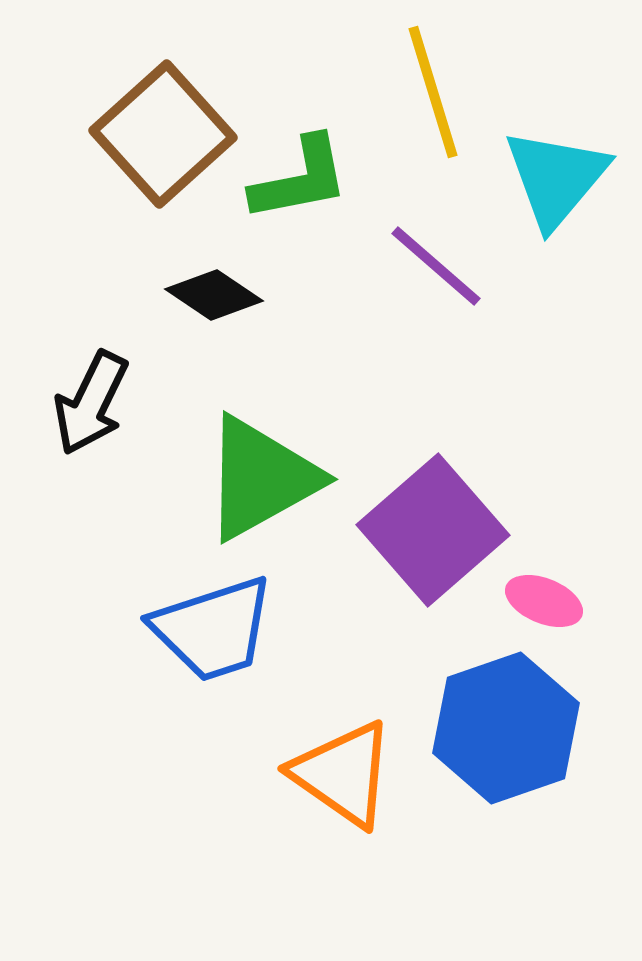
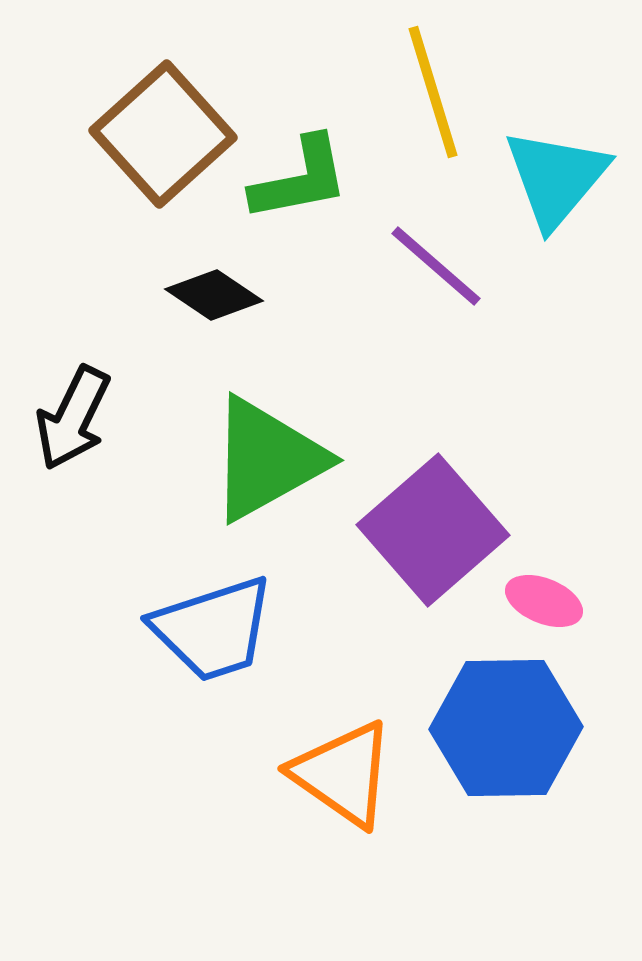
black arrow: moved 18 px left, 15 px down
green triangle: moved 6 px right, 19 px up
blue hexagon: rotated 18 degrees clockwise
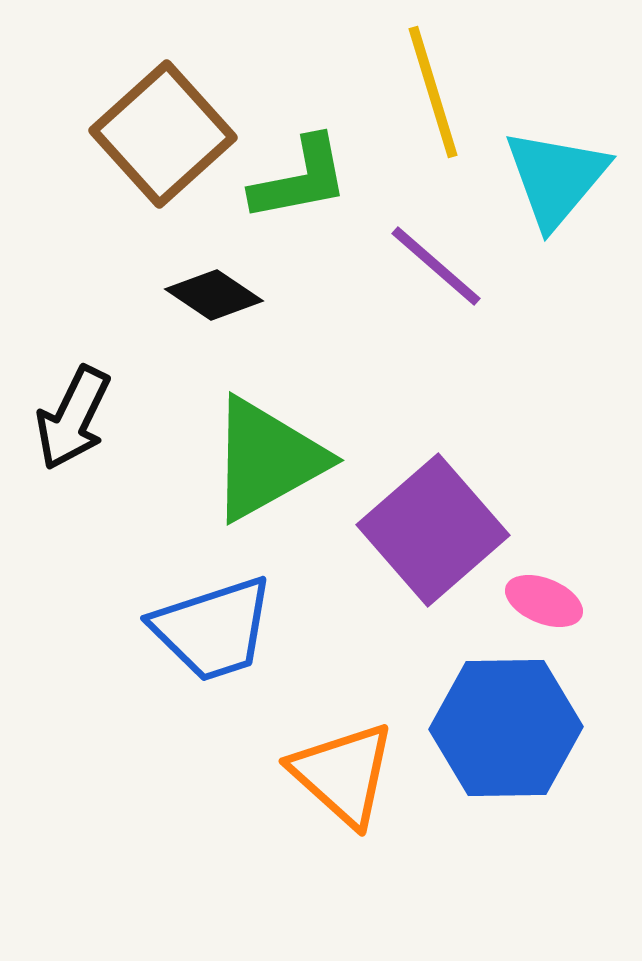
orange triangle: rotated 7 degrees clockwise
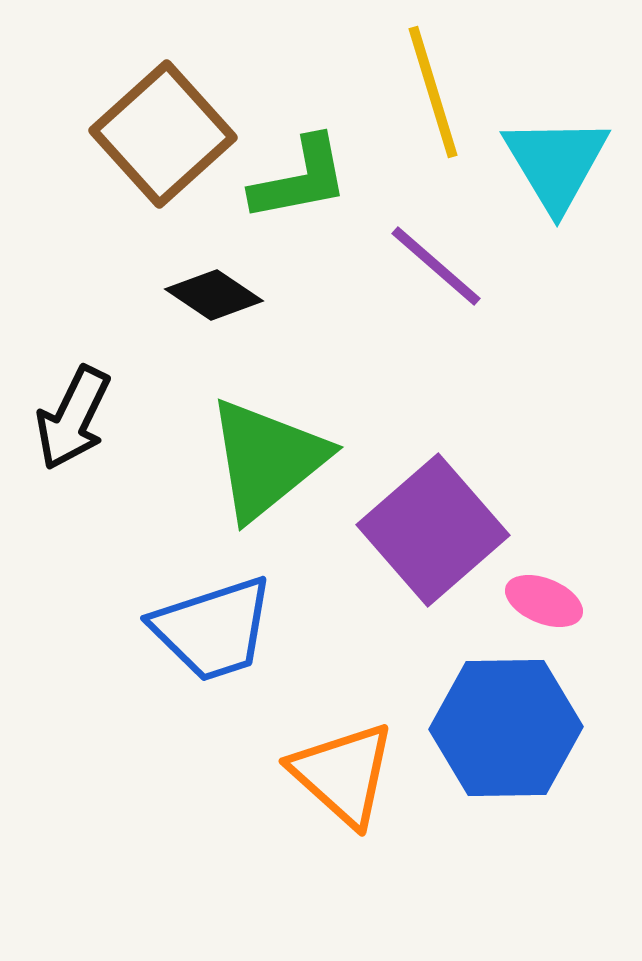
cyan triangle: moved 15 px up; rotated 11 degrees counterclockwise
green triangle: rotated 10 degrees counterclockwise
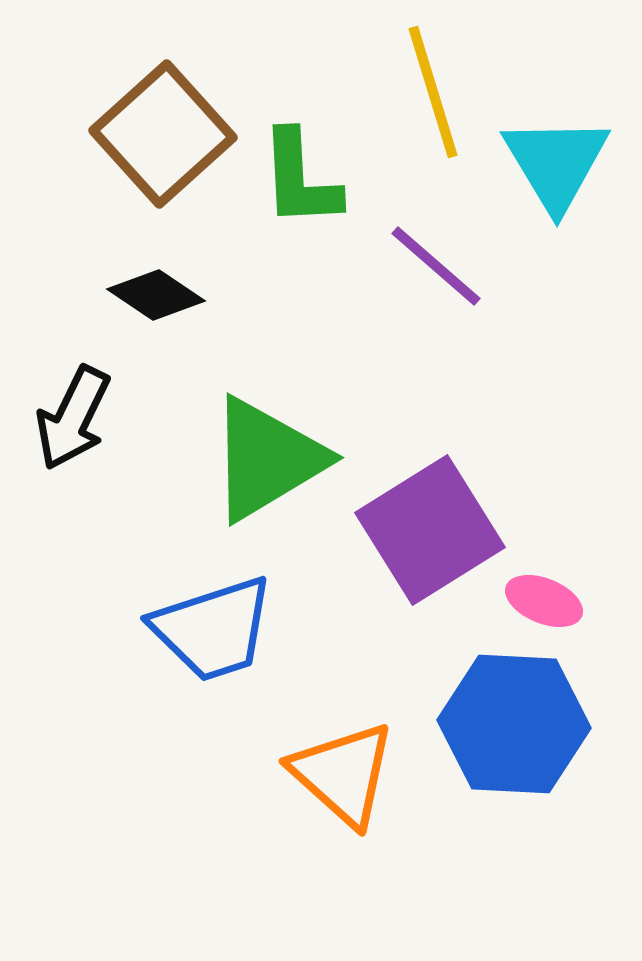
green L-shape: rotated 98 degrees clockwise
black diamond: moved 58 px left
green triangle: rotated 8 degrees clockwise
purple square: moved 3 px left; rotated 9 degrees clockwise
blue hexagon: moved 8 px right, 4 px up; rotated 4 degrees clockwise
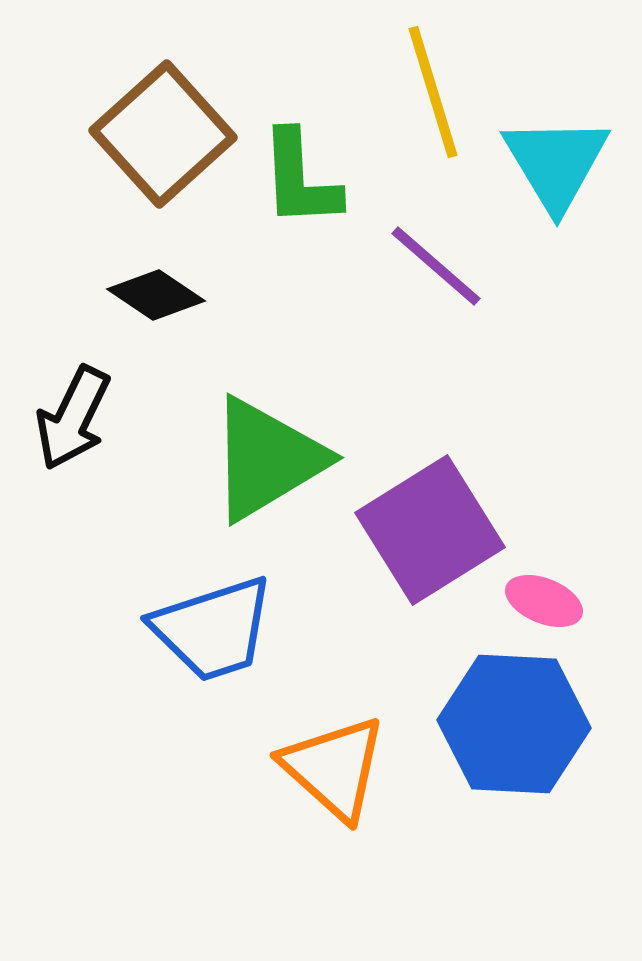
orange triangle: moved 9 px left, 6 px up
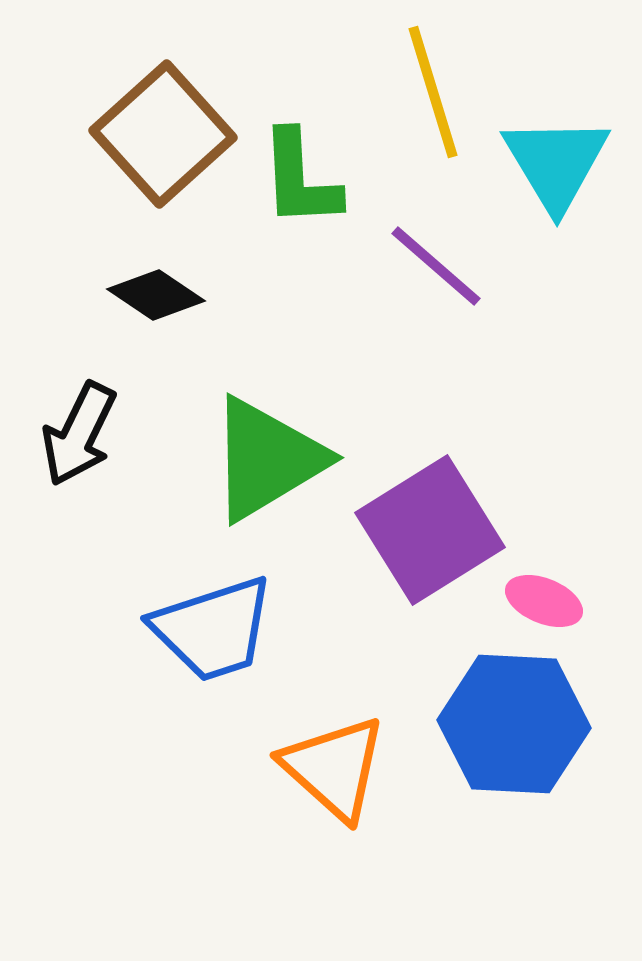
black arrow: moved 6 px right, 16 px down
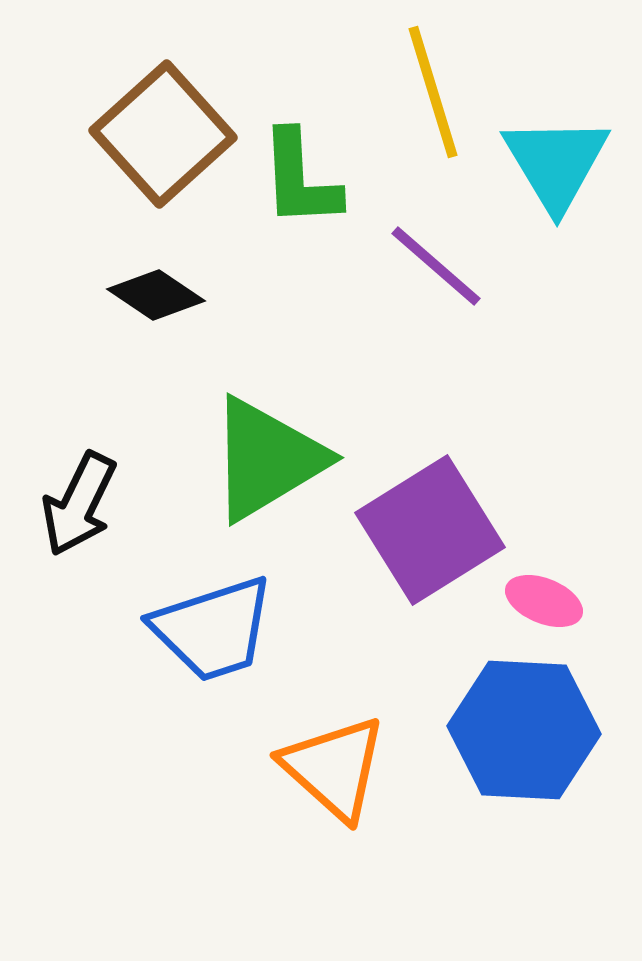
black arrow: moved 70 px down
blue hexagon: moved 10 px right, 6 px down
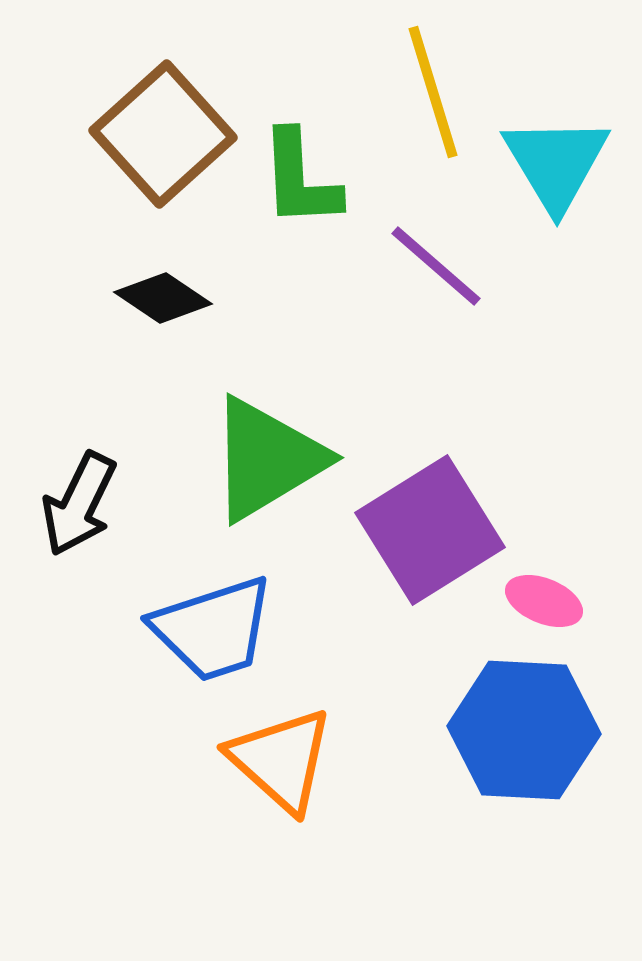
black diamond: moved 7 px right, 3 px down
orange triangle: moved 53 px left, 8 px up
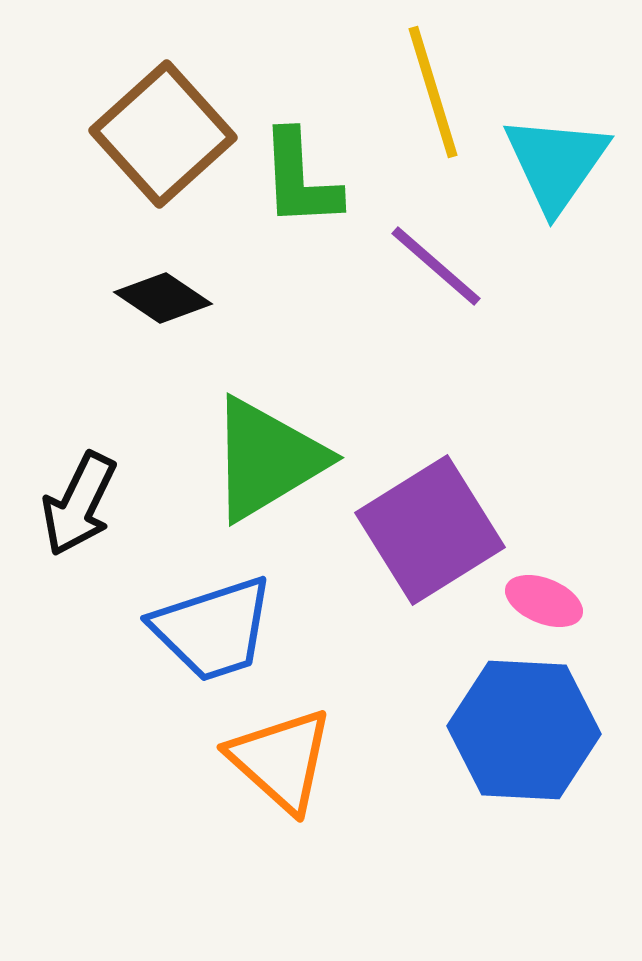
cyan triangle: rotated 6 degrees clockwise
